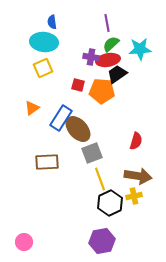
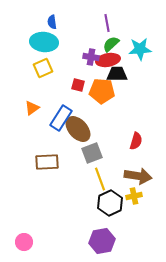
black trapezoid: rotated 35 degrees clockwise
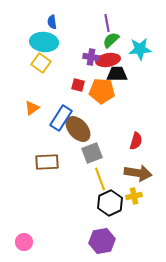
green semicircle: moved 4 px up
yellow square: moved 2 px left, 5 px up; rotated 30 degrees counterclockwise
brown arrow: moved 3 px up
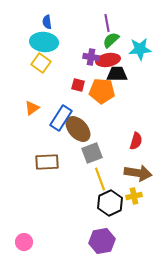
blue semicircle: moved 5 px left
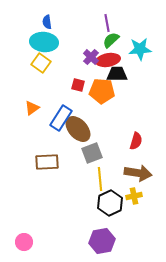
purple cross: rotated 35 degrees clockwise
yellow line: rotated 15 degrees clockwise
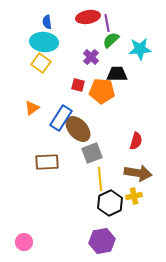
red ellipse: moved 20 px left, 43 px up
